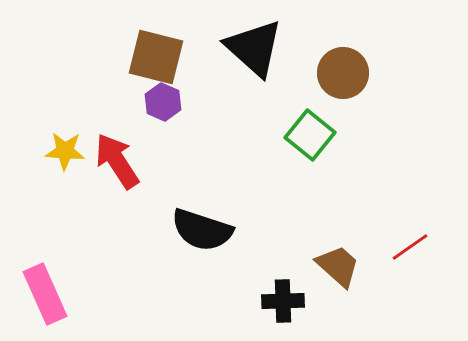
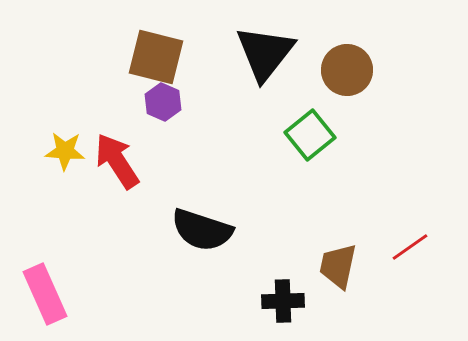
black triangle: moved 11 px right, 5 px down; rotated 26 degrees clockwise
brown circle: moved 4 px right, 3 px up
green square: rotated 12 degrees clockwise
brown trapezoid: rotated 120 degrees counterclockwise
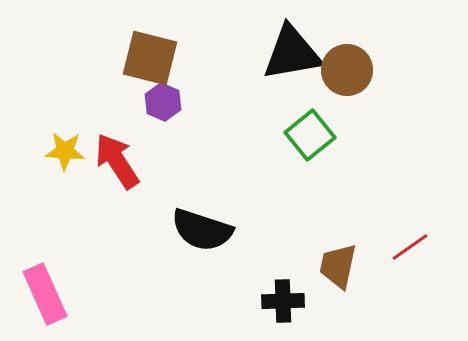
black triangle: moved 27 px right; rotated 42 degrees clockwise
brown square: moved 6 px left, 1 px down
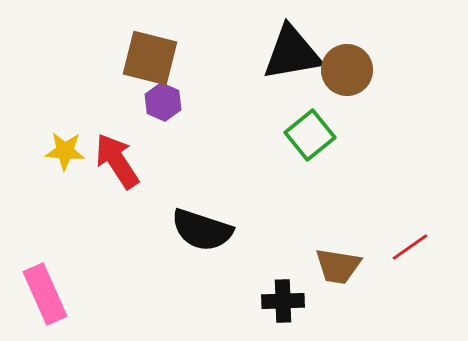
brown trapezoid: rotated 93 degrees counterclockwise
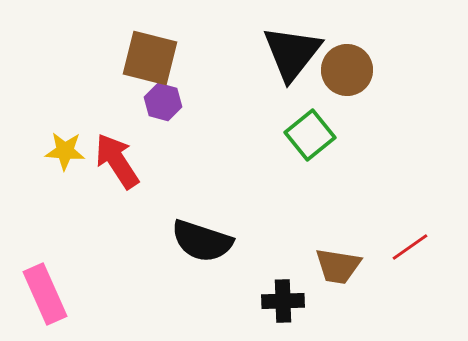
black triangle: rotated 42 degrees counterclockwise
purple hexagon: rotated 9 degrees counterclockwise
black semicircle: moved 11 px down
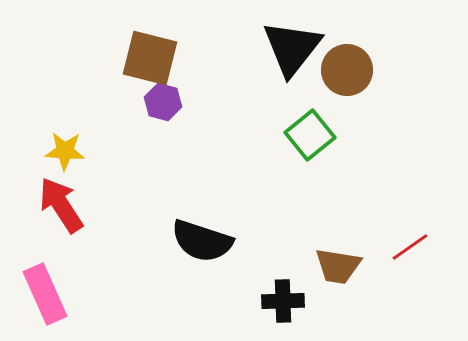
black triangle: moved 5 px up
red arrow: moved 56 px left, 44 px down
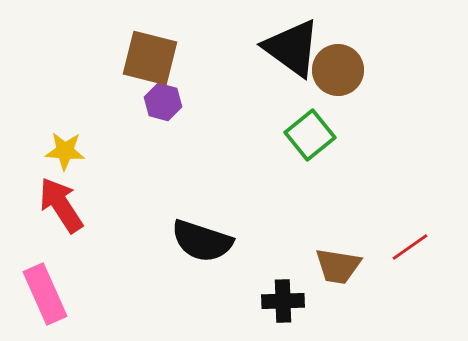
black triangle: rotated 32 degrees counterclockwise
brown circle: moved 9 px left
